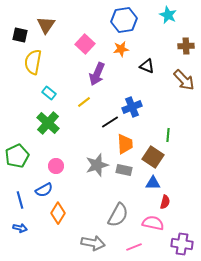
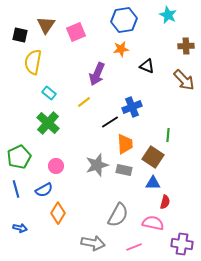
pink square: moved 9 px left, 12 px up; rotated 24 degrees clockwise
green pentagon: moved 2 px right, 1 px down
blue line: moved 4 px left, 11 px up
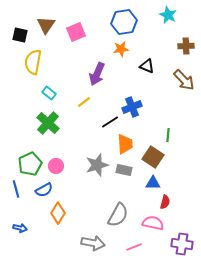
blue hexagon: moved 2 px down
green pentagon: moved 11 px right, 7 px down
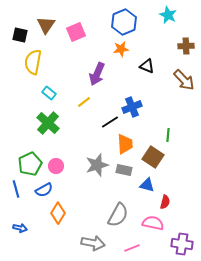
blue hexagon: rotated 15 degrees counterclockwise
blue triangle: moved 6 px left, 2 px down; rotated 14 degrees clockwise
pink line: moved 2 px left, 1 px down
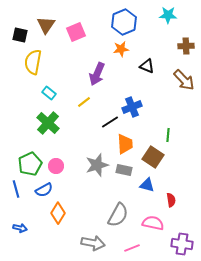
cyan star: rotated 24 degrees counterclockwise
red semicircle: moved 6 px right, 2 px up; rotated 24 degrees counterclockwise
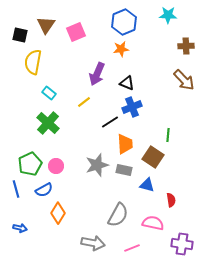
black triangle: moved 20 px left, 17 px down
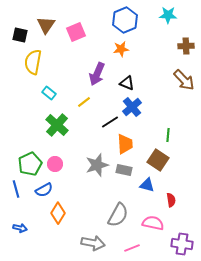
blue hexagon: moved 1 px right, 2 px up
blue cross: rotated 18 degrees counterclockwise
green cross: moved 9 px right, 2 px down
brown square: moved 5 px right, 3 px down
pink circle: moved 1 px left, 2 px up
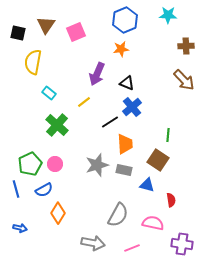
black square: moved 2 px left, 2 px up
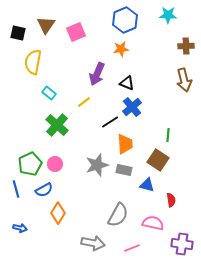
brown arrow: rotated 30 degrees clockwise
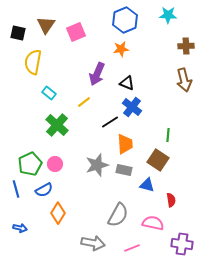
blue cross: rotated 12 degrees counterclockwise
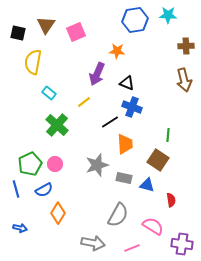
blue hexagon: moved 10 px right; rotated 15 degrees clockwise
orange star: moved 4 px left, 2 px down; rotated 14 degrees clockwise
blue cross: rotated 18 degrees counterclockwise
gray rectangle: moved 8 px down
pink semicircle: moved 3 px down; rotated 20 degrees clockwise
